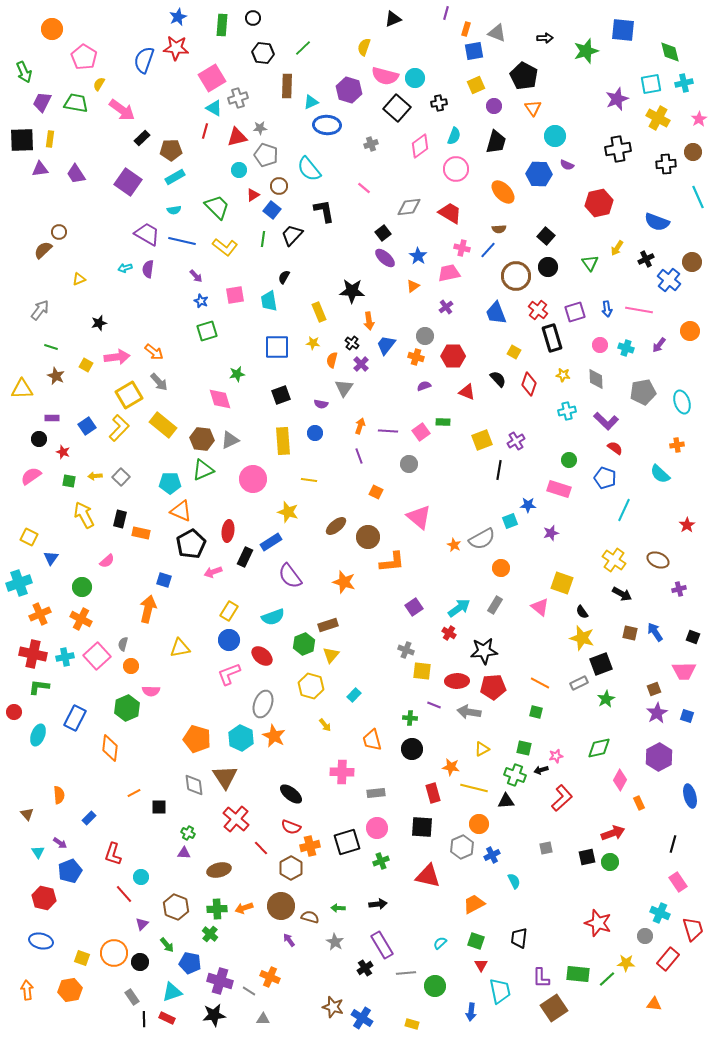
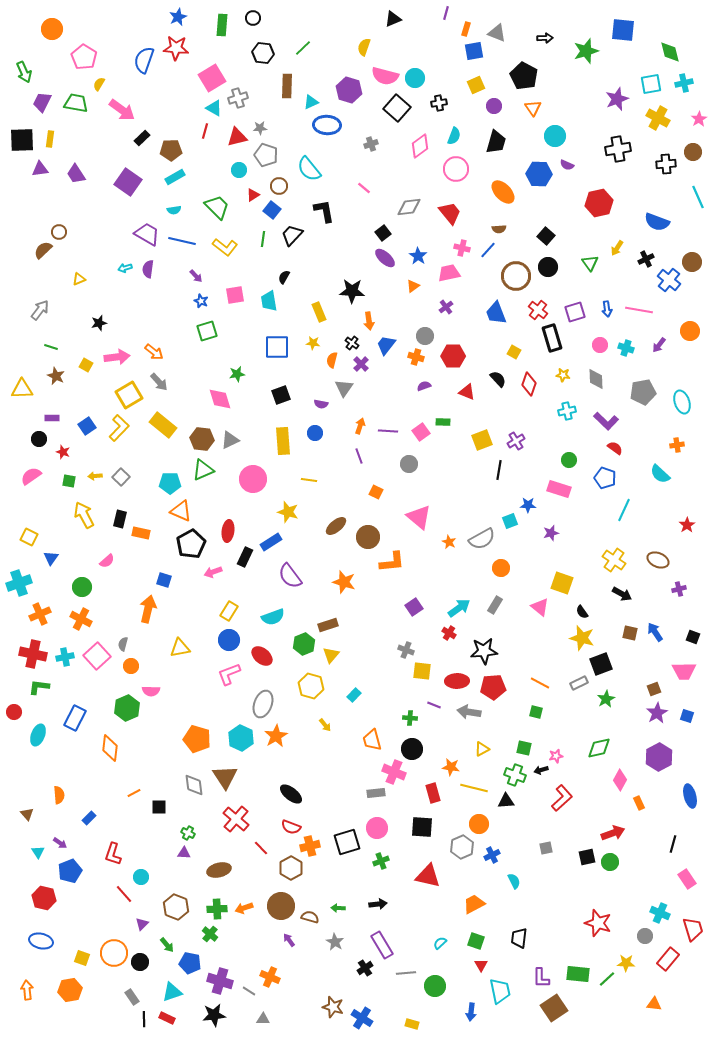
red trapezoid at (450, 213): rotated 20 degrees clockwise
orange star at (454, 545): moved 5 px left, 3 px up
orange star at (274, 736): moved 2 px right; rotated 15 degrees clockwise
pink cross at (342, 772): moved 52 px right; rotated 20 degrees clockwise
pink rectangle at (678, 882): moved 9 px right, 3 px up
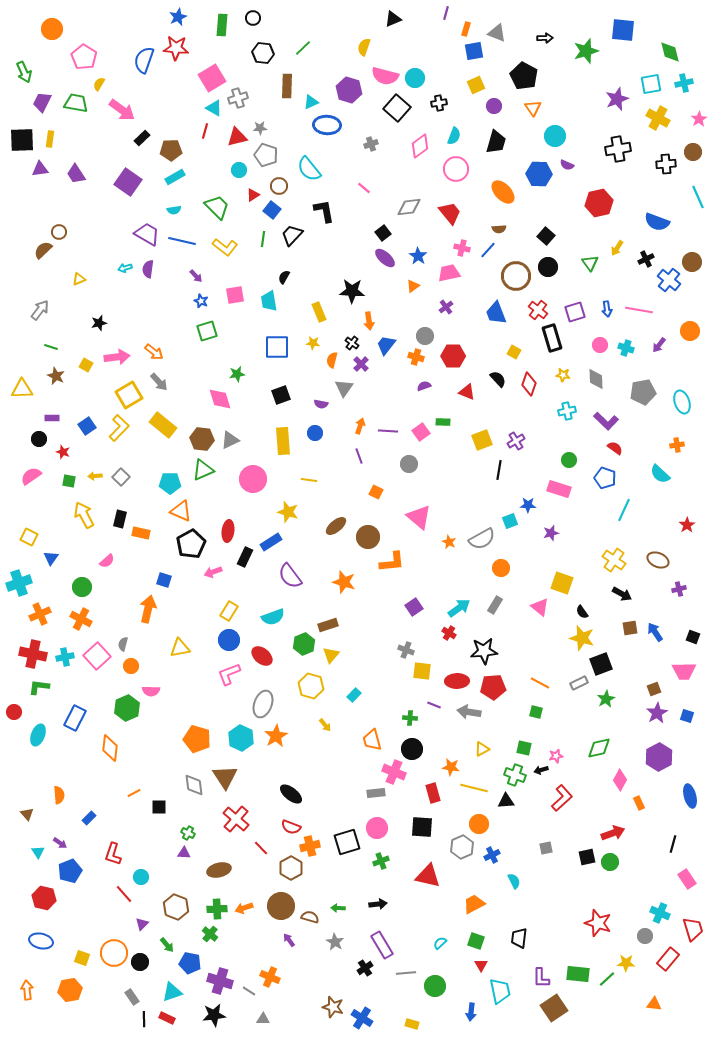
brown square at (630, 633): moved 5 px up; rotated 21 degrees counterclockwise
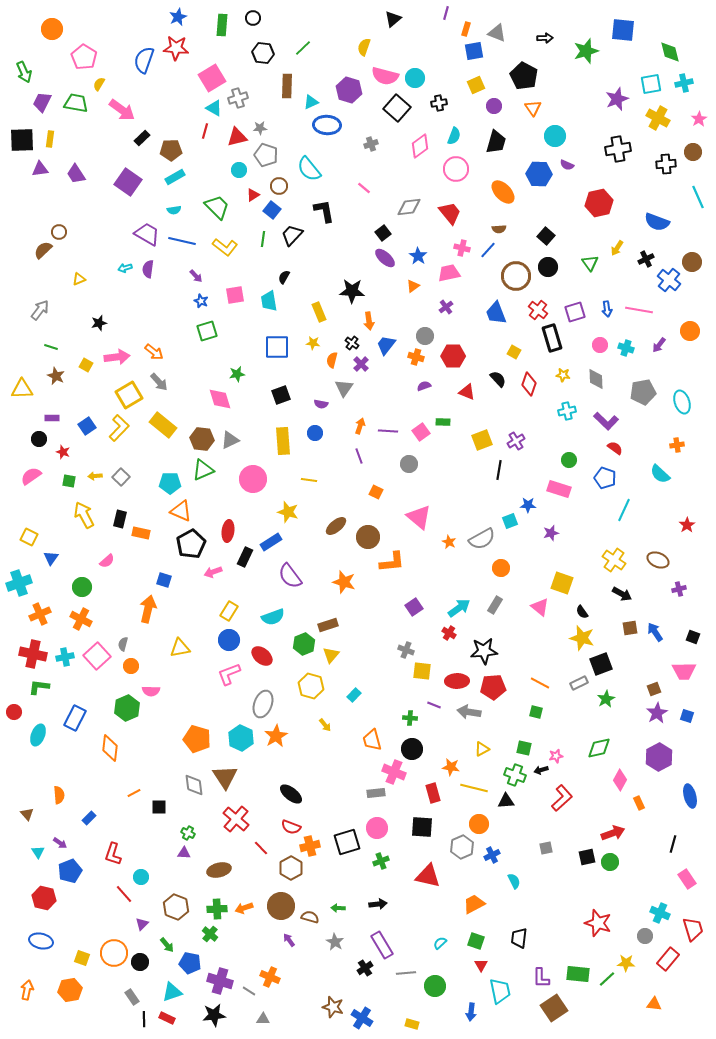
black triangle at (393, 19): rotated 18 degrees counterclockwise
orange arrow at (27, 990): rotated 18 degrees clockwise
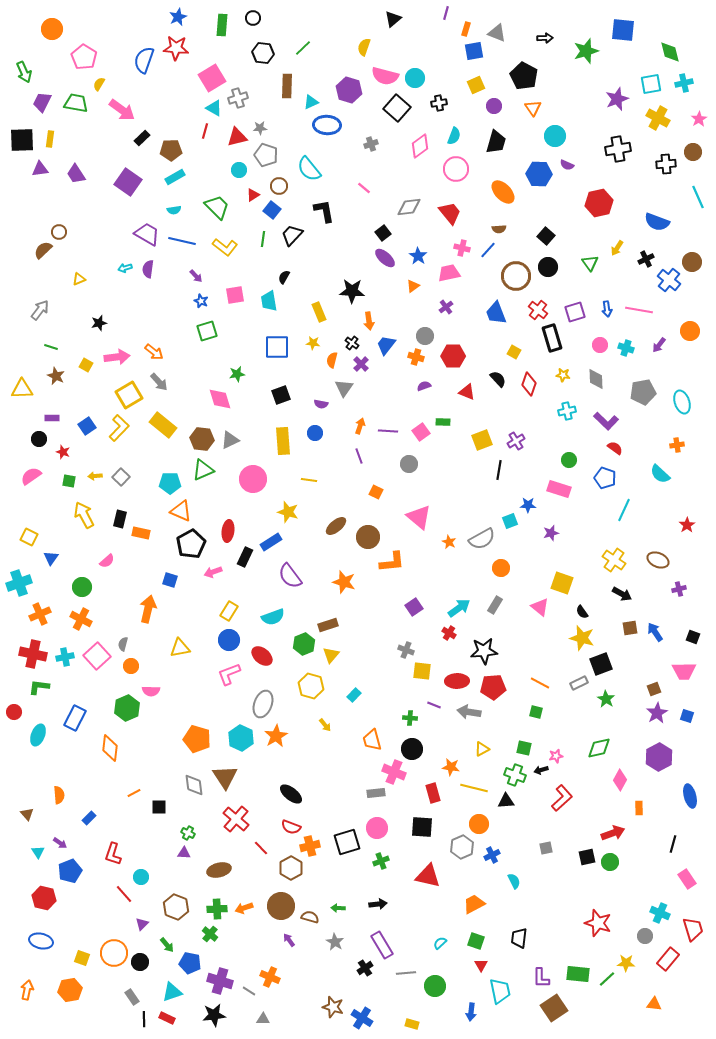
blue square at (164, 580): moved 6 px right
green star at (606, 699): rotated 12 degrees counterclockwise
orange rectangle at (639, 803): moved 5 px down; rotated 24 degrees clockwise
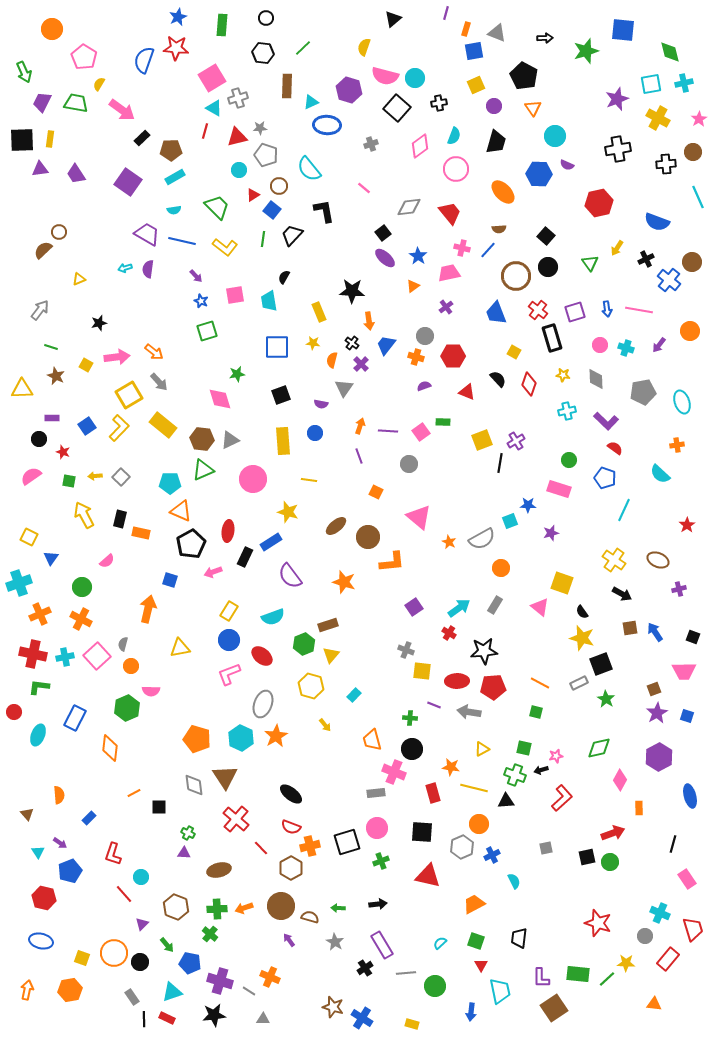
black circle at (253, 18): moved 13 px right
black line at (499, 470): moved 1 px right, 7 px up
black square at (422, 827): moved 5 px down
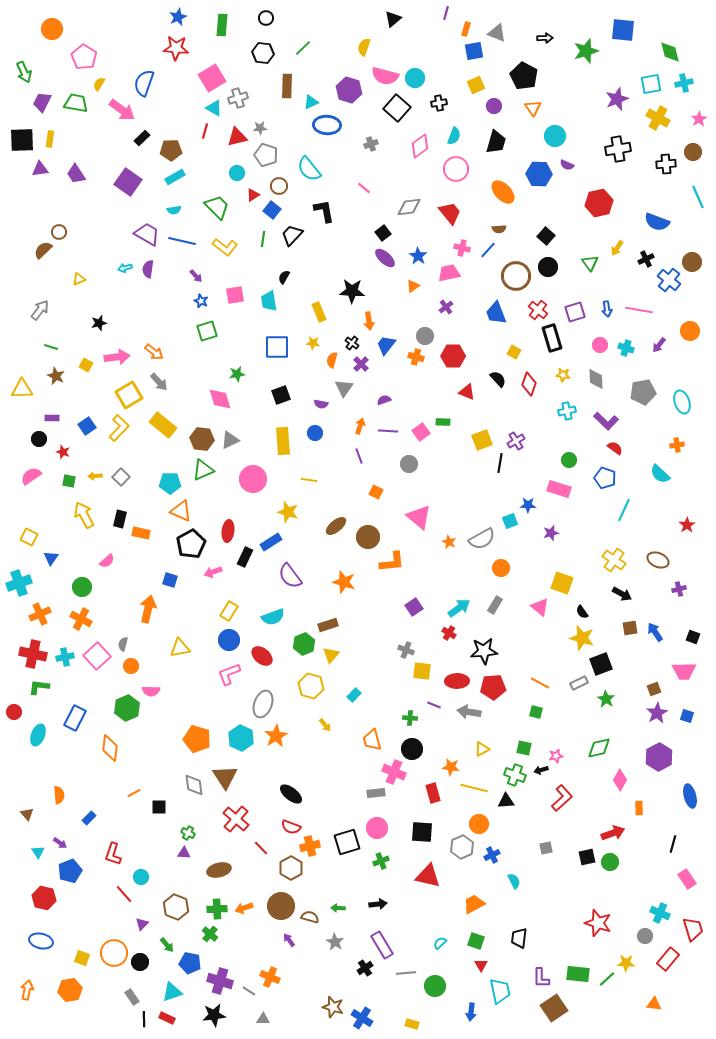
blue semicircle at (144, 60): moved 23 px down
cyan circle at (239, 170): moved 2 px left, 3 px down
purple semicircle at (424, 386): moved 40 px left, 14 px down
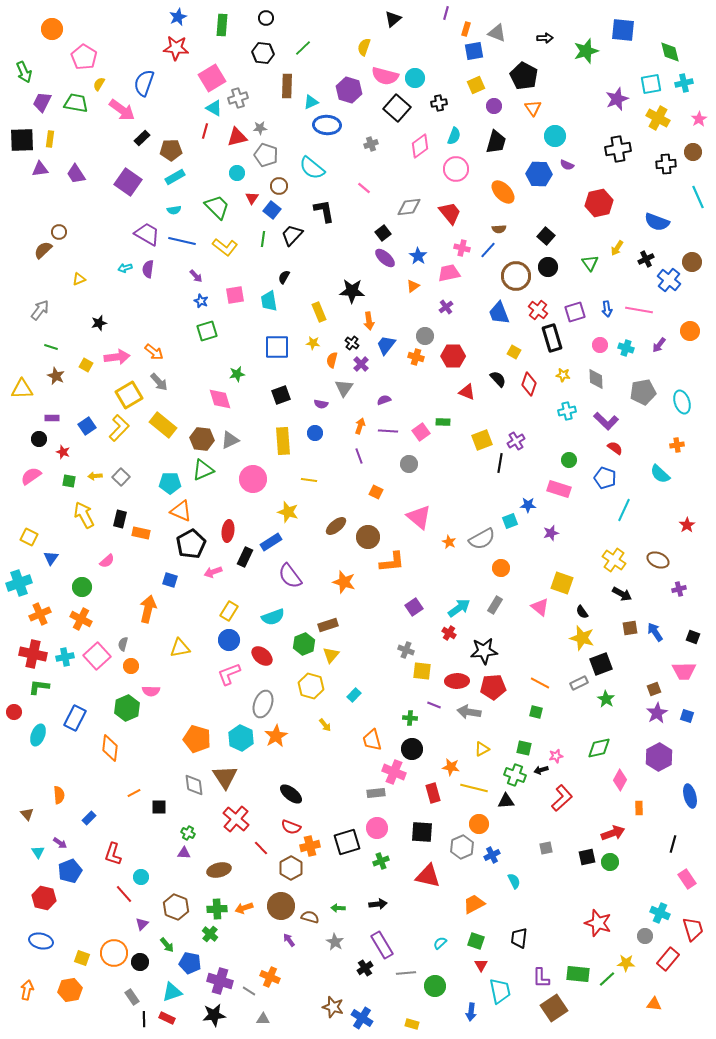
cyan semicircle at (309, 169): moved 3 px right, 1 px up; rotated 12 degrees counterclockwise
red triangle at (253, 195): moved 1 px left, 3 px down; rotated 24 degrees counterclockwise
blue trapezoid at (496, 313): moved 3 px right
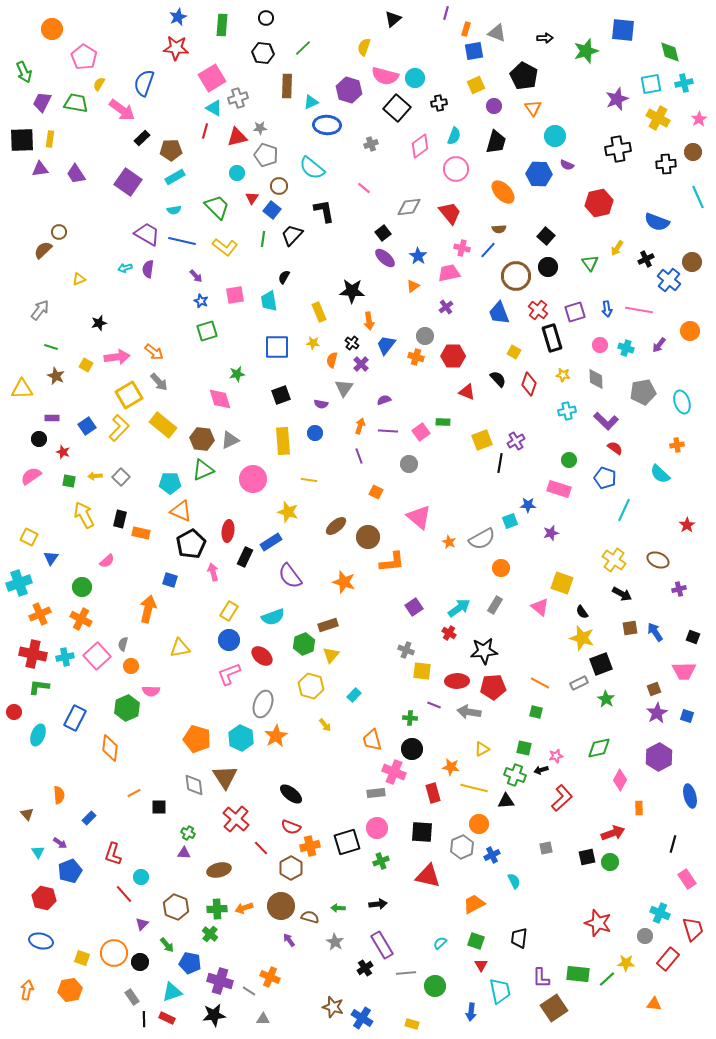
pink arrow at (213, 572): rotated 96 degrees clockwise
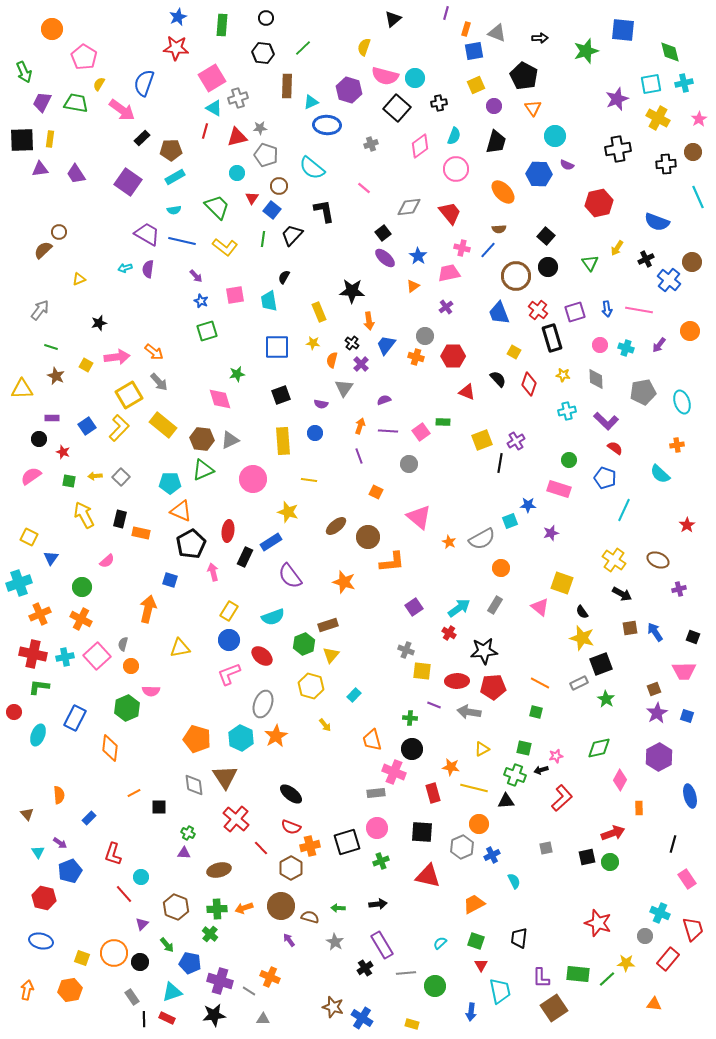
black arrow at (545, 38): moved 5 px left
